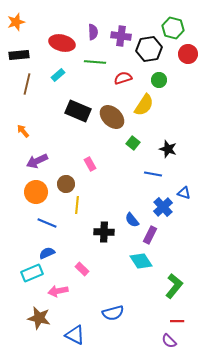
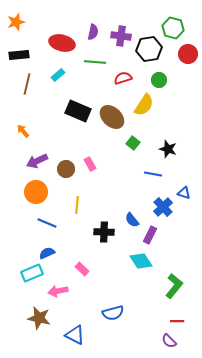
purple semicircle at (93, 32): rotated 14 degrees clockwise
brown circle at (66, 184): moved 15 px up
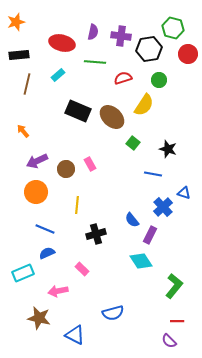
blue line at (47, 223): moved 2 px left, 6 px down
black cross at (104, 232): moved 8 px left, 2 px down; rotated 18 degrees counterclockwise
cyan rectangle at (32, 273): moved 9 px left
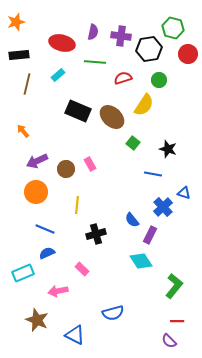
brown star at (39, 318): moved 2 px left, 2 px down; rotated 10 degrees clockwise
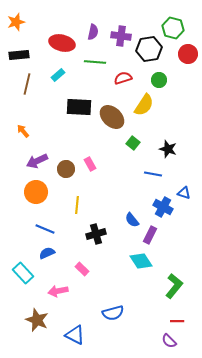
black rectangle at (78, 111): moved 1 px right, 4 px up; rotated 20 degrees counterclockwise
blue cross at (163, 207): rotated 18 degrees counterclockwise
cyan rectangle at (23, 273): rotated 70 degrees clockwise
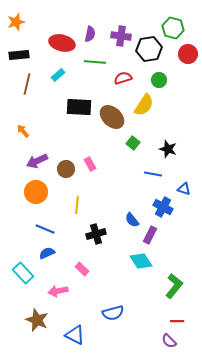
purple semicircle at (93, 32): moved 3 px left, 2 px down
blue triangle at (184, 193): moved 4 px up
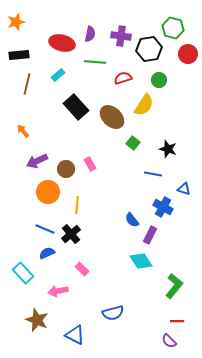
black rectangle at (79, 107): moved 3 px left; rotated 45 degrees clockwise
orange circle at (36, 192): moved 12 px right
black cross at (96, 234): moved 25 px left; rotated 24 degrees counterclockwise
